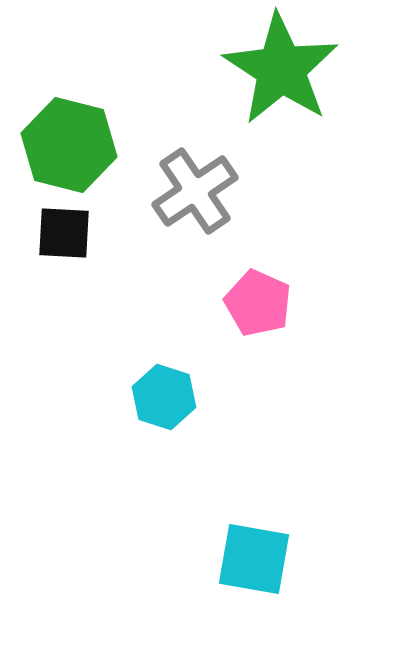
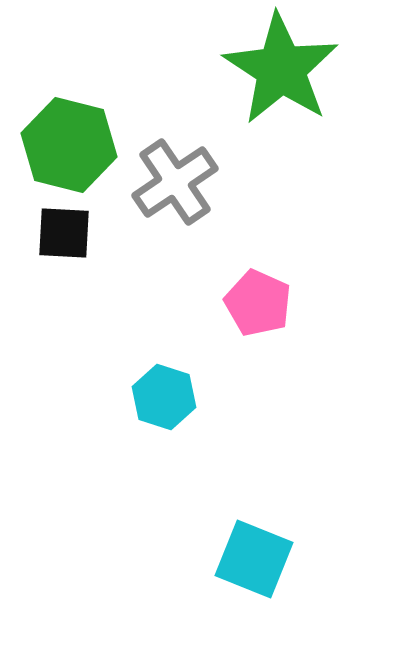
gray cross: moved 20 px left, 9 px up
cyan square: rotated 12 degrees clockwise
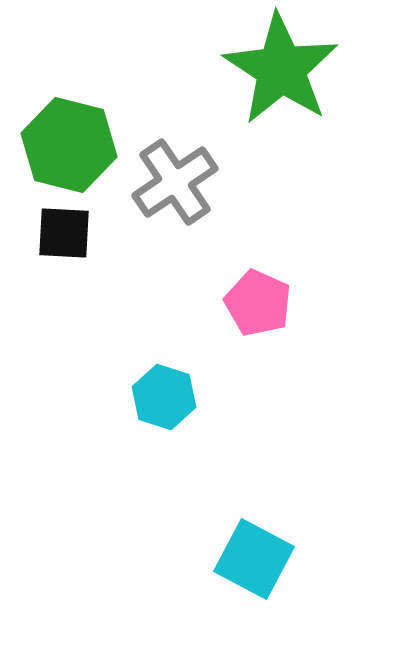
cyan square: rotated 6 degrees clockwise
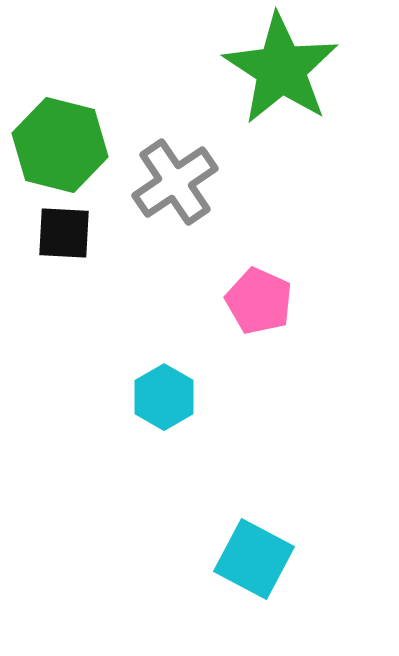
green hexagon: moved 9 px left
pink pentagon: moved 1 px right, 2 px up
cyan hexagon: rotated 12 degrees clockwise
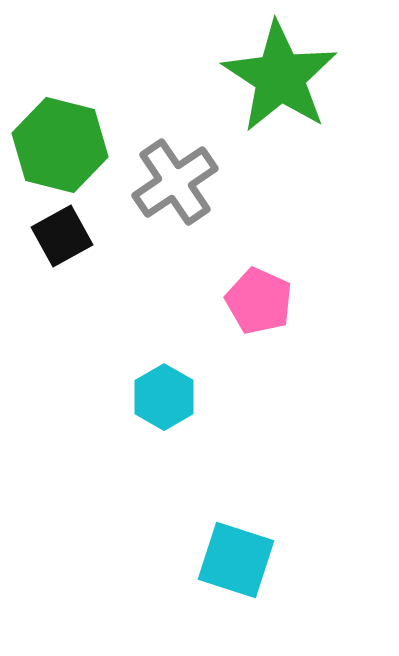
green star: moved 1 px left, 8 px down
black square: moved 2 px left, 3 px down; rotated 32 degrees counterclockwise
cyan square: moved 18 px left, 1 px down; rotated 10 degrees counterclockwise
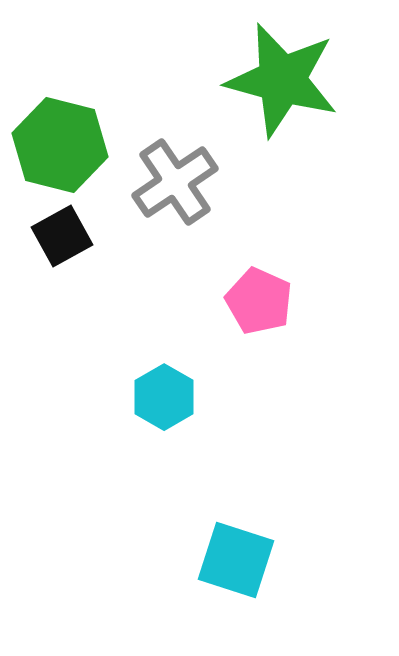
green star: moved 2 px right, 3 px down; rotated 18 degrees counterclockwise
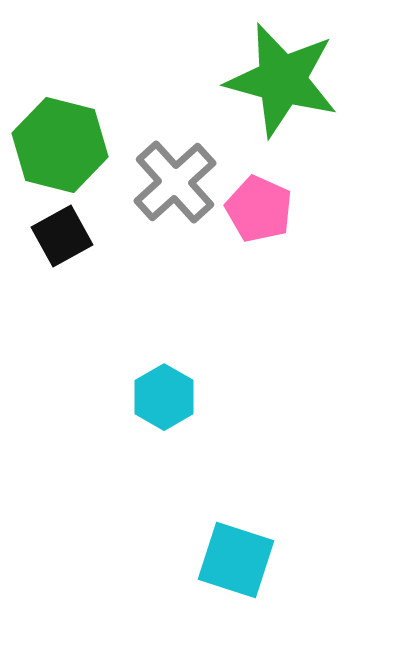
gray cross: rotated 8 degrees counterclockwise
pink pentagon: moved 92 px up
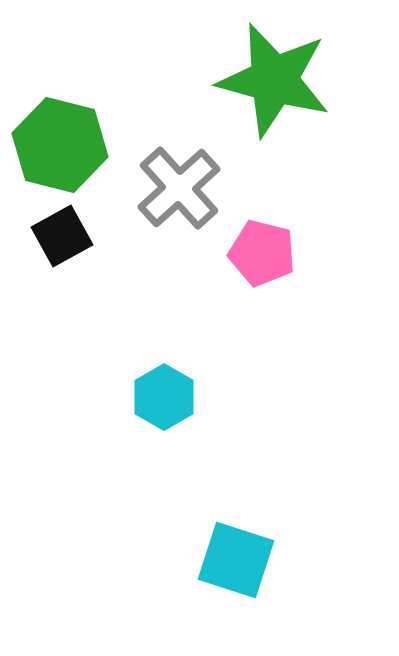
green star: moved 8 px left
gray cross: moved 4 px right, 6 px down
pink pentagon: moved 3 px right, 44 px down; rotated 10 degrees counterclockwise
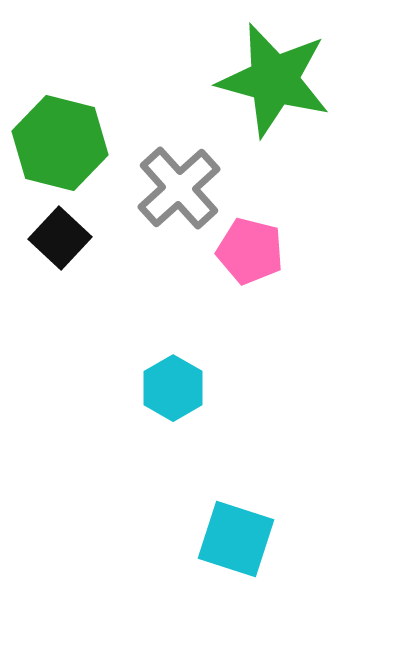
green hexagon: moved 2 px up
black square: moved 2 px left, 2 px down; rotated 18 degrees counterclockwise
pink pentagon: moved 12 px left, 2 px up
cyan hexagon: moved 9 px right, 9 px up
cyan square: moved 21 px up
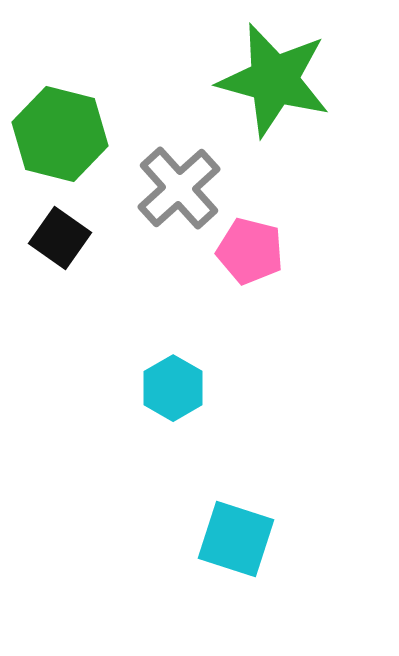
green hexagon: moved 9 px up
black square: rotated 8 degrees counterclockwise
